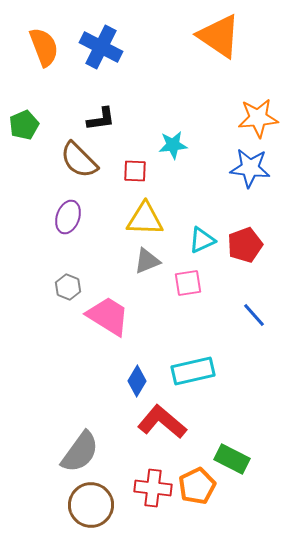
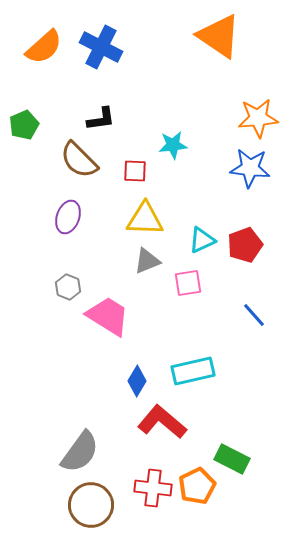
orange semicircle: rotated 69 degrees clockwise
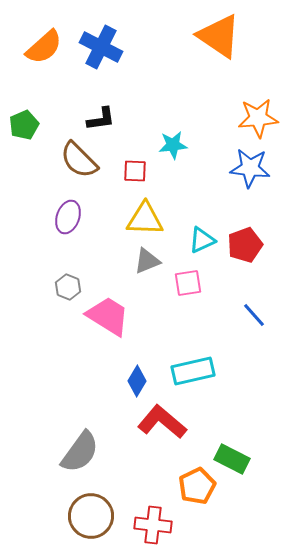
red cross: moved 37 px down
brown circle: moved 11 px down
